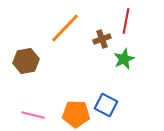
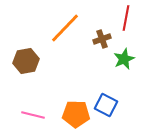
red line: moved 3 px up
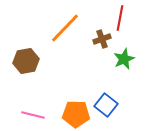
red line: moved 6 px left
blue square: rotated 10 degrees clockwise
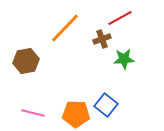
red line: rotated 50 degrees clockwise
green star: rotated 20 degrees clockwise
pink line: moved 2 px up
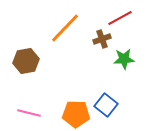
pink line: moved 4 px left
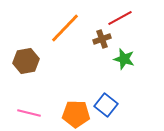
green star: rotated 20 degrees clockwise
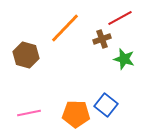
brown hexagon: moved 6 px up; rotated 25 degrees clockwise
pink line: rotated 25 degrees counterclockwise
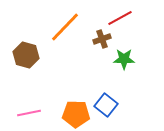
orange line: moved 1 px up
green star: rotated 15 degrees counterclockwise
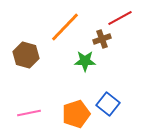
green star: moved 39 px left, 2 px down
blue square: moved 2 px right, 1 px up
orange pentagon: rotated 20 degrees counterclockwise
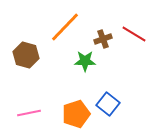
red line: moved 14 px right, 16 px down; rotated 60 degrees clockwise
brown cross: moved 1 px right
